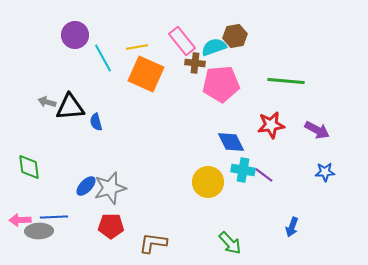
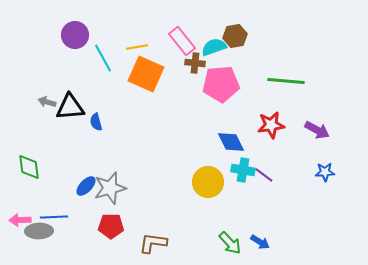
blue arrow: moved 32 px left, 15 px down; rotated 78 degrees counterclockwise
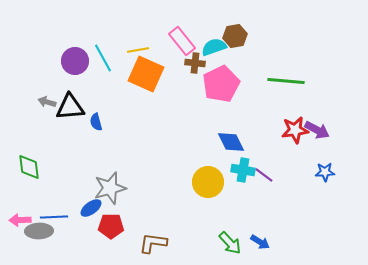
purple circle: moved 26 px down
yellow line: moved 1 px right, 3 px down
pink pentagon: rotated 21 degrees counterclockwise
red star: moved 24 px right, 5 px down
blue ellipse: moved 5 px right, 22 px down; rotated 10 degrees clockwise
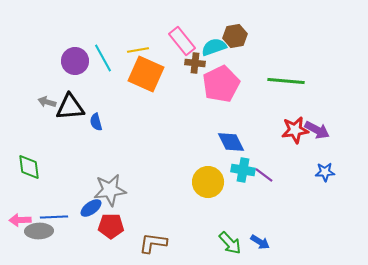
gray star: moved 2 px down; rotated 8 degrees clockwise
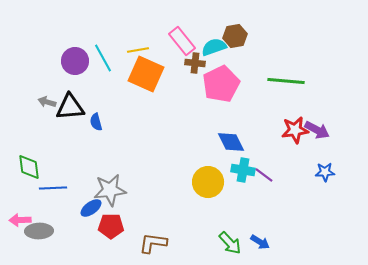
blue line: moved 1 px left, 29 px up
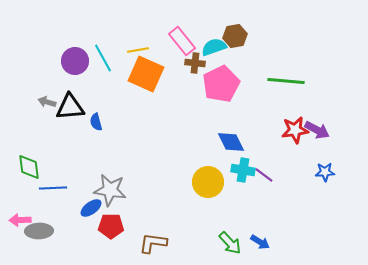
gray star: rotated 16 degrees clockwise
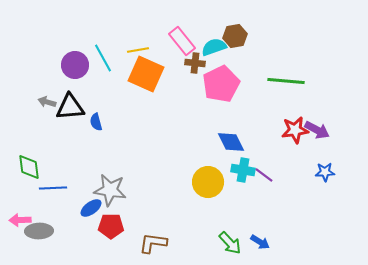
purple circle: moved 4 px down
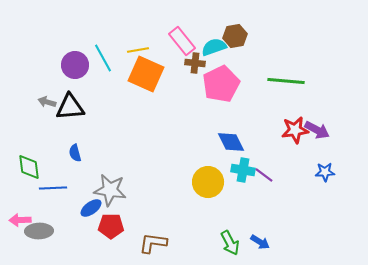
blue semicircle: moved 21 px left, 31 px down
green arrow: rotated 15 degrees clockwise
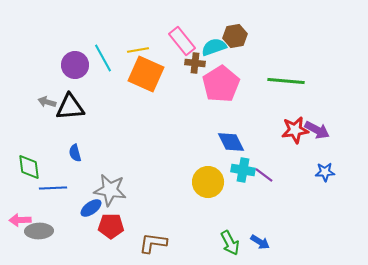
pink pentagon: rotated 6 degrees counterclockwise
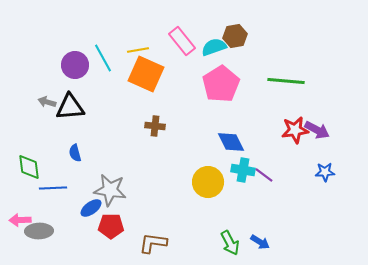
brown cross: moved 40 px left, 63 px down
